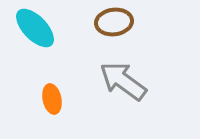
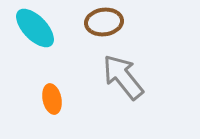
brown ellipse: moved 10 px left
gray arrow: moved 4 px up; rotated 15 degrees clockwise
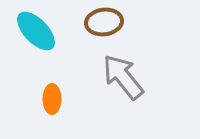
cyan ellipse: moved 1 px right, 3 px down
orange ellipse: rotated 12 degrees clockwise
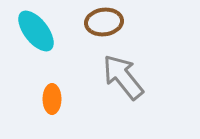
cyan ellipse: rotated 6 degrees clockwise
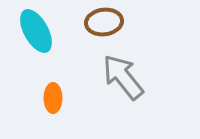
cyan ellipse: rotated 9 degrees clockwise
orange ellipse: moved 1 px right, 1 px up
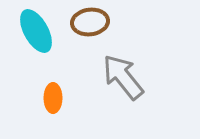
brown ellipse: moved 14 px left
